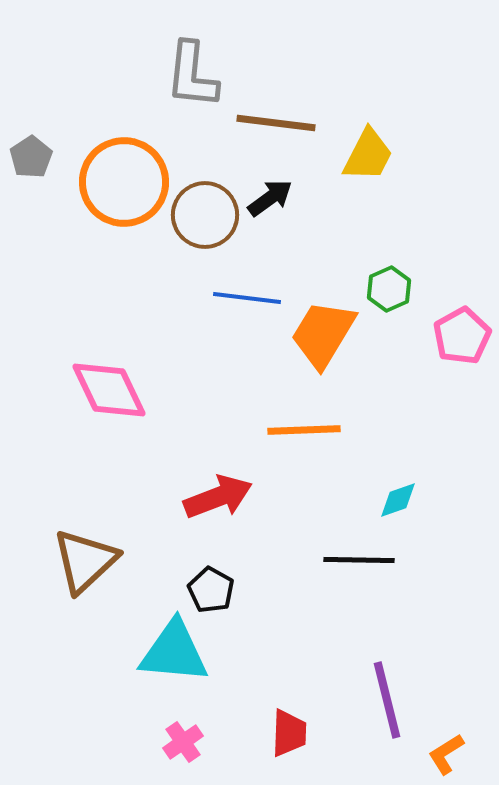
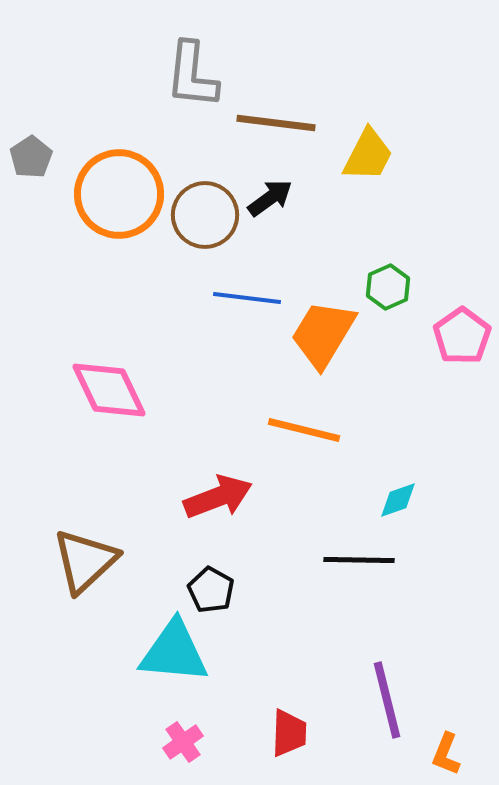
orange circle: moved 5 px left, 12 px down
green hexagon: moved 1 px left, 2 px up
pink pentagon: rotated 6 degrees counterclockwise
orange line: rotated 16 degrees clockwise
orange L-shape: rotated 36 degrees counterclockwise
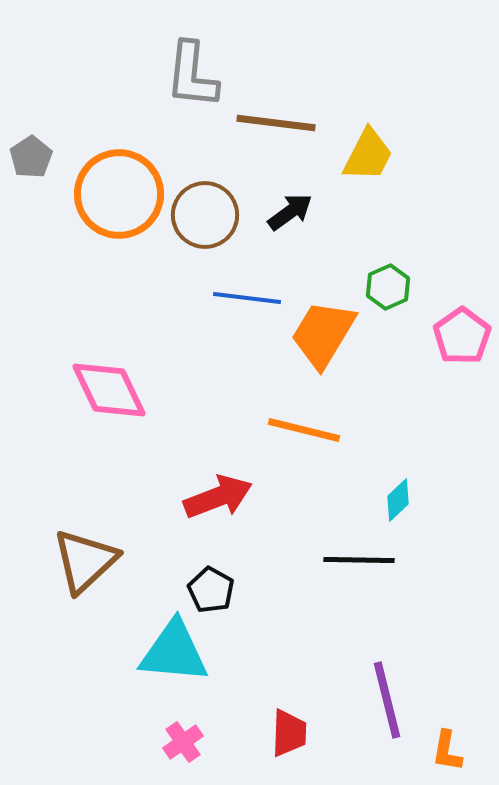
black arrow: moved 20 px right, 14 px down
cyan diamond: rotated 24 degrees counterclockwise
orange L-shape: moved 1 px right, 3 px up; rotated 12 degrees counterclockwise
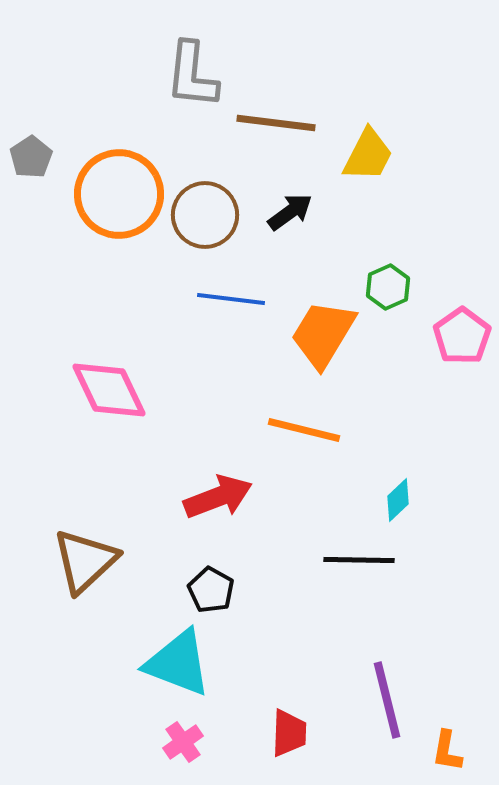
blue line: moved 16 px left, 1 px down
cyan triangle: moved 4 px right, 11 px down; rotated 16 degrees clockwise
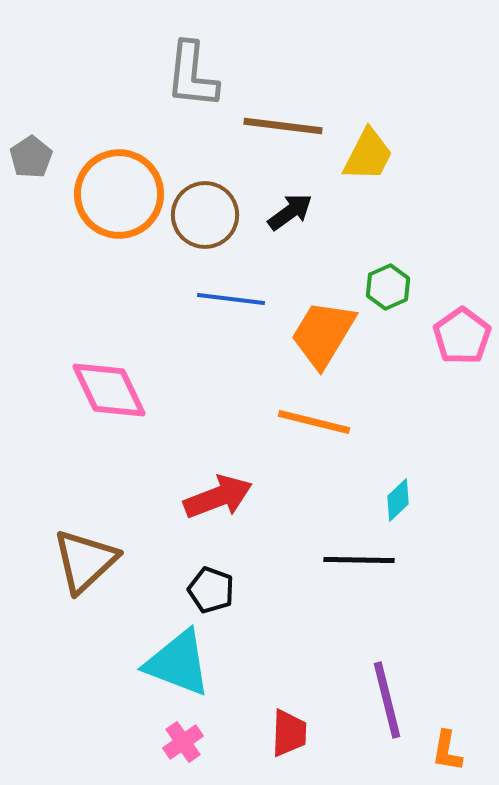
brown line: moved 7 px right, 3 px down
orange line: moved 10 px right, 8 px up
black pentagon: rotated 9 degrees counterclockwise
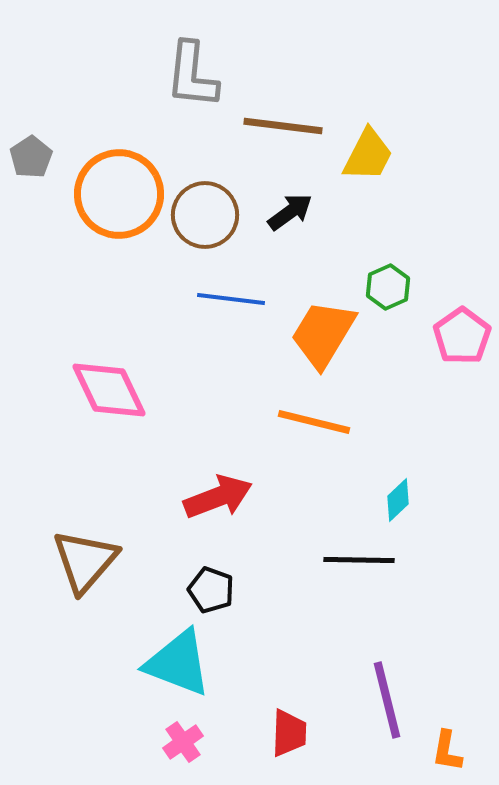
brown triangle: rotated 6 degrees counterclockwise
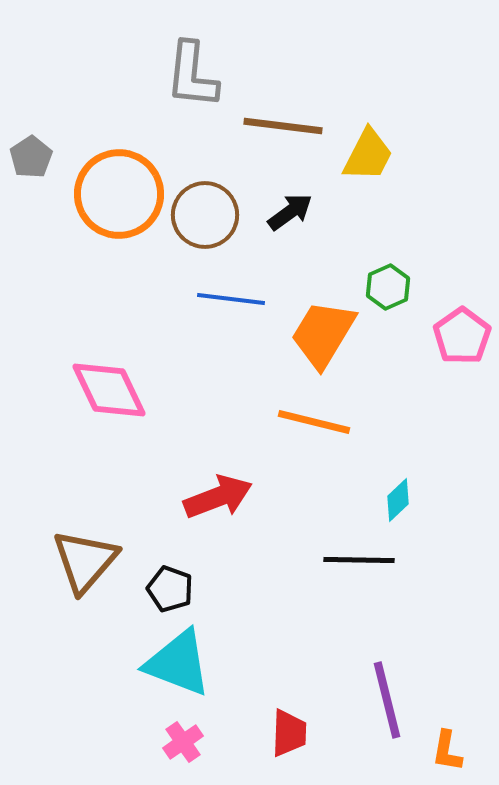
black pentagon: moved 41 px left, 1 px up
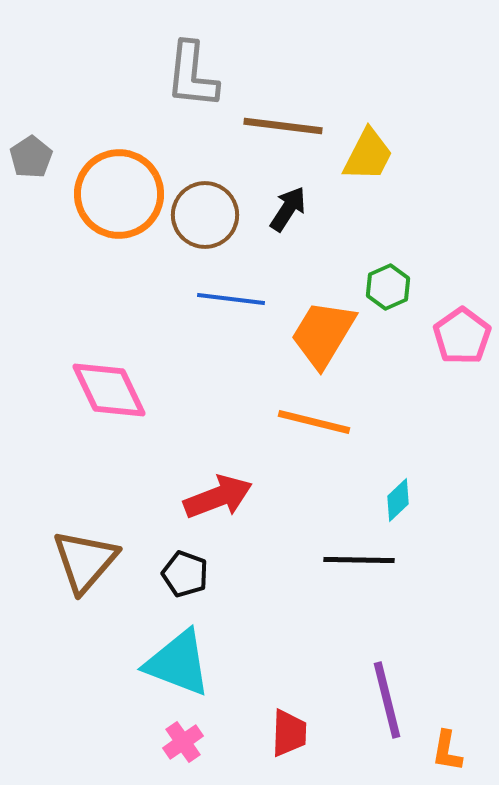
black arrow: moved 2 px left, 3 px up; rotated 21 degrees counterclockwise
black pentagon: moved 15 px right, 15 px up
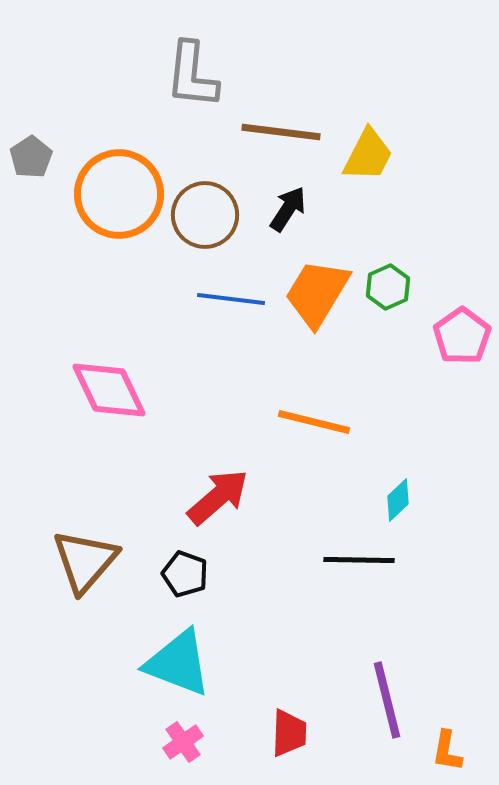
brown line: moved 2 px left, 6 px down
orange trapezoid: moved 6 px left, 41 px up
red arrow: rotated 20 degrees counterclockwise
